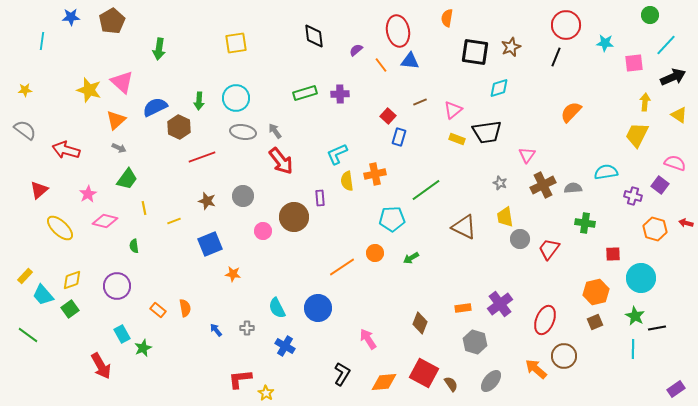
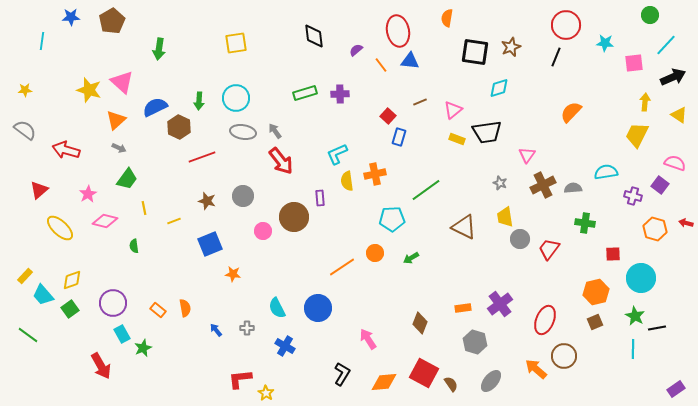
purple circle at (117, 286): moved 4 px left, 17 px down
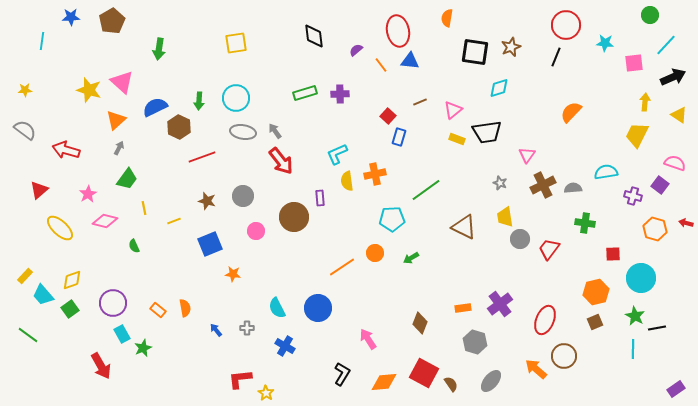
gray arrow at (119, 148): rotated 88 degrees counterclockwise
pink circle at (263, 231): moved 7 px left
green semicircle at (134, 246): rotated 16 degrees counterclockwise
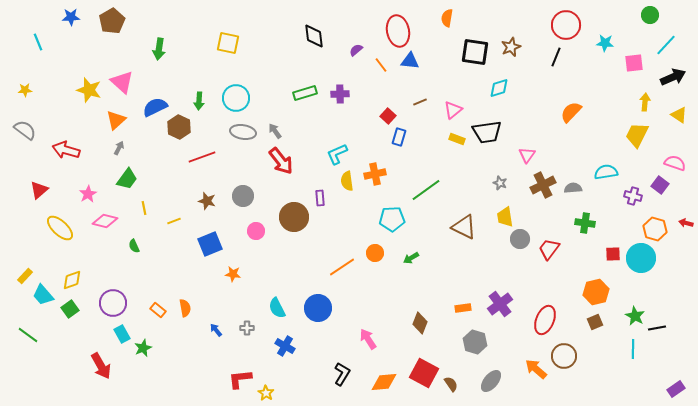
cyan line at (42, 41): moved 4 px left, 1 px down; rotated 30 degrees counterclockwise
yellow square at (236, 43): moved 8 px left; rotated 20 degrees clockwise
cyan circle at (641, 278): moved 20 px up
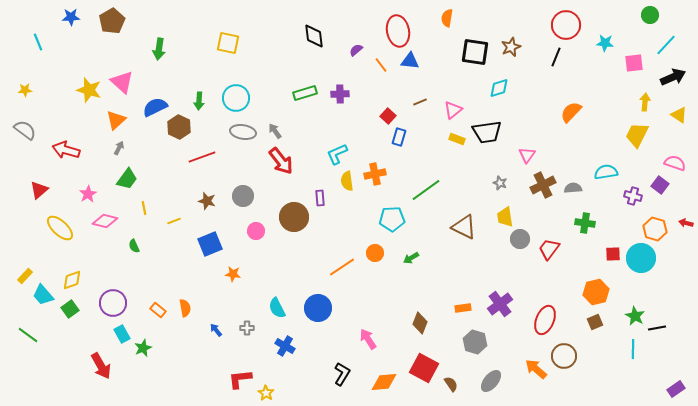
red square at (424, 373): moved 5 px up
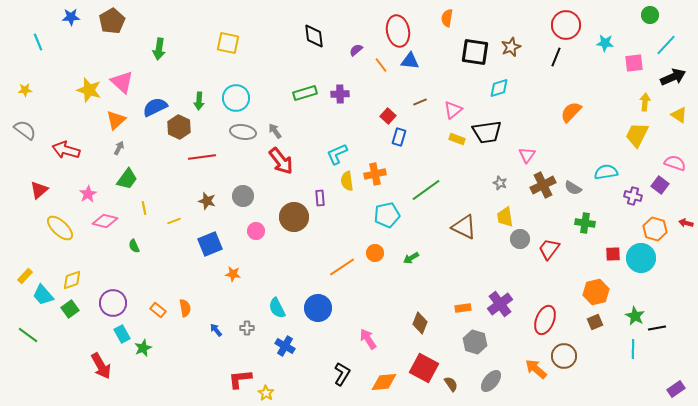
red line at (202, 157): rotated 12 degrees clockwise
gray semicircle at (573, 188): rotated 144 degrees counterclockwise
cyan pentagon at (392, 219): moved 5 px left, 4 px up; rotated 10 degrees counterclockwise
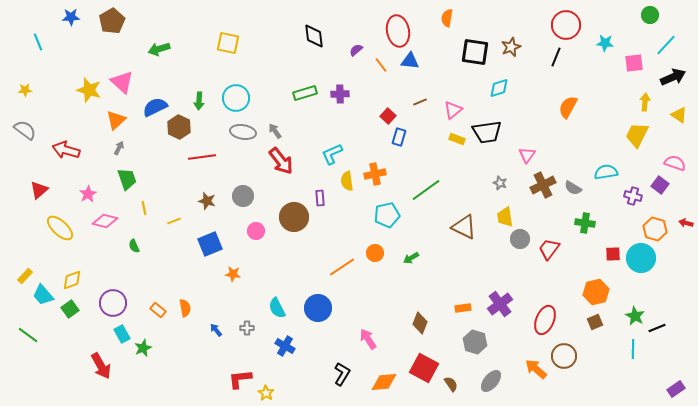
green arrow at (159, 49): rotated 65 degrees clockwise
orange semicircle at (571, 112): moved 3 px left, 5 px up; rotated 15 degrees counterclockwise
cyan L-shape at (337, 154): moved 5 px left
green trapezoid at (127, 179): rotated 55 degrees counterclockwise
black line at (657, 328): rotated 12 degrees counterclockwise
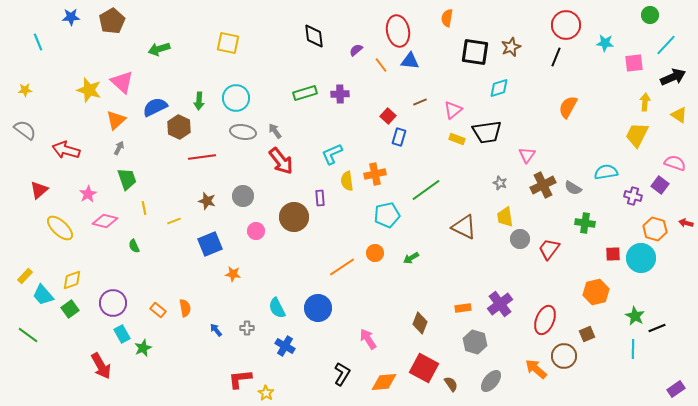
brown square at (595, 322): moved 8 px left, 12 px down
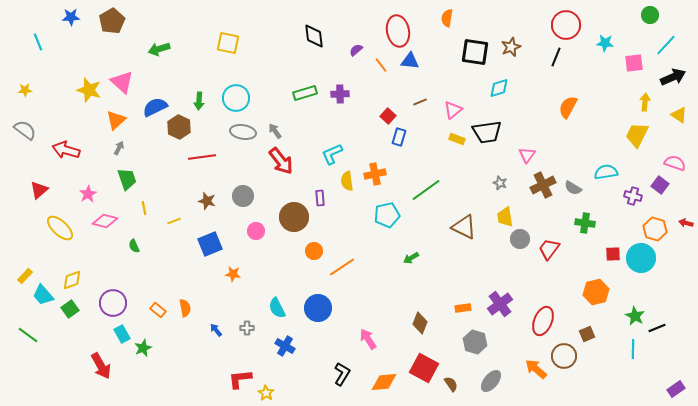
orange circle at (375, 253): moved 61 px left, 2 px up
red ellipse at (545, 320): moved 2 px left, 1 px down
